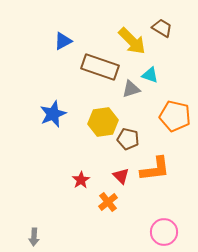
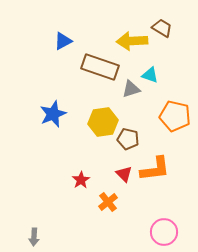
yellow arrow: rotated 132 degrees clockwise
red triangle: moved 3 px right, 2 px up
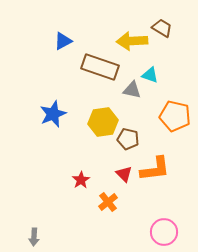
gray triangle: moved 1 px right, 1 px down; rotated 30 degrees clockwise
